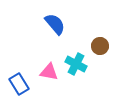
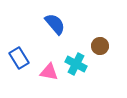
blue rectangle: moved 26 px up
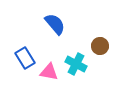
blue rectangle: moved 6 px right
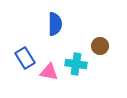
blue semicircle: rotated 40 degrees clockwise
cyan cross: rotated 20 degrees counterclockwise
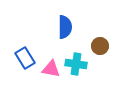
blue semicircle: moved 10 px right, 3 px down
pink triangle: moved 2 px right, 3 px up
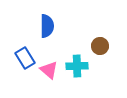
blue semicircle: moved 18 px left, 1 px up
cyan cross: moved 1 px right, 2 px down; rotated 10 degrees counterclockwise
pink triangle: moved 2 px left, 1 px down; rotated 30 degrees clockwise
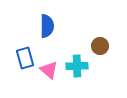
blue rectangle: rotated 15 degrees clockwise
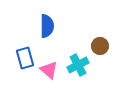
cyan cross: moved 1 px right, 1 px up; rotated 25 degrees counterclockwise
